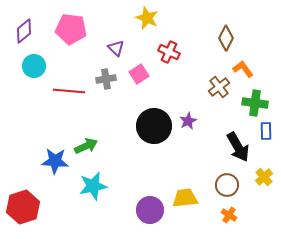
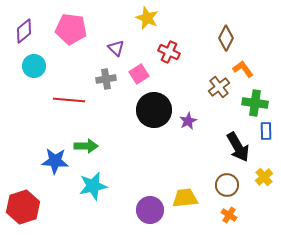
red line: moved 9 px down
black circle: moved 16 px up
green arrow: rotated 25 degrees clockwise
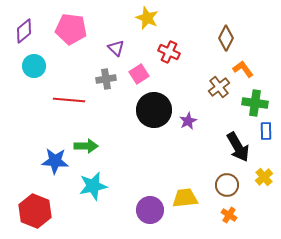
red hexagon: moved 12 px right, 4 px down; rotated 20 degrees counterclockwise
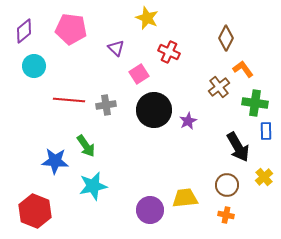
gray cross: moved 26 px down
green arrow: rotated 55 degrees clockwise
orange cross: moved 3 px left; rotated 21 degrees counterclockwise
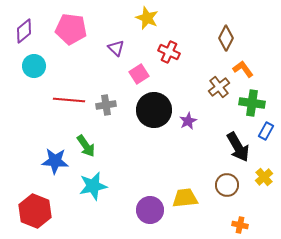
green cross: moved 3 px left
blue rectangle: rotated 30 degrees clockwise
orange cross: moved 14 px right, 10 px down
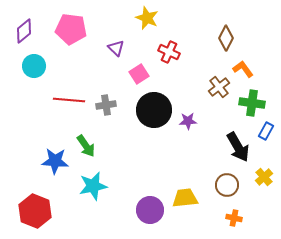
purple star: rotated 24 degrees clockwise
orange cross: moved 6 px left, 7 px up
